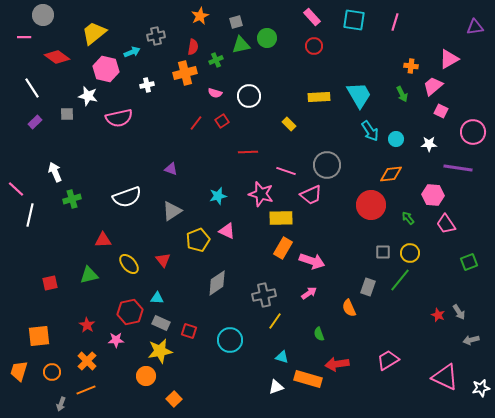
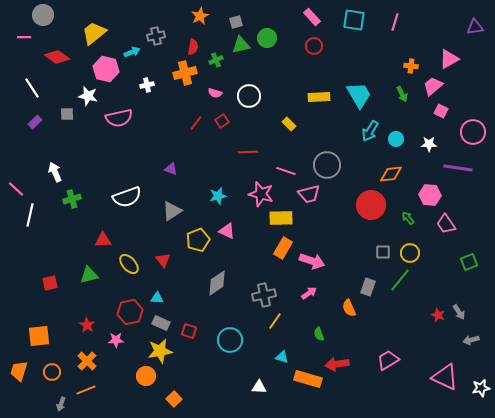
cyan arrow at (370, 131): rotated 65 degrees clockwise
pink trapezoid at (311, 195): moved 2 px left, 1 px up; rotated 10 degrees clockwise
pink hexagon at (433, 195): moved 3 px left
white triangle at (276, 387): moved 17 px left; rotated 21 degrees clockwise
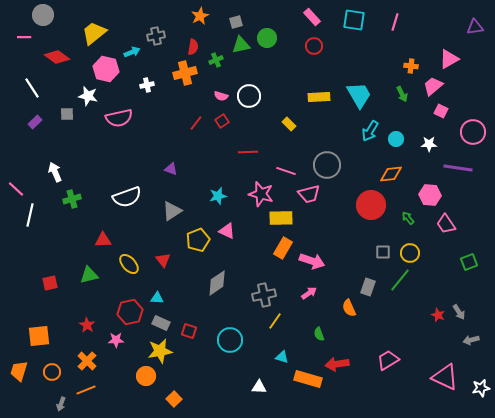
pink semicircle at (215, 93): moved 6 px right, 3 px down
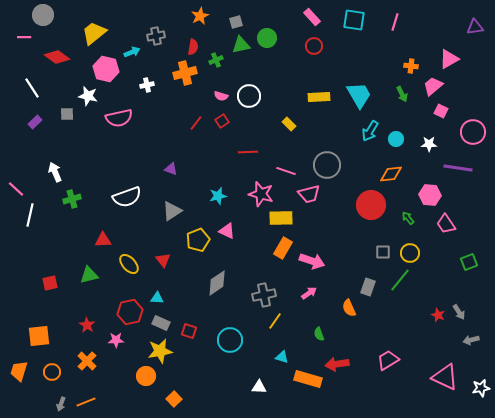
orange line at (86, 390): moved 12 px down
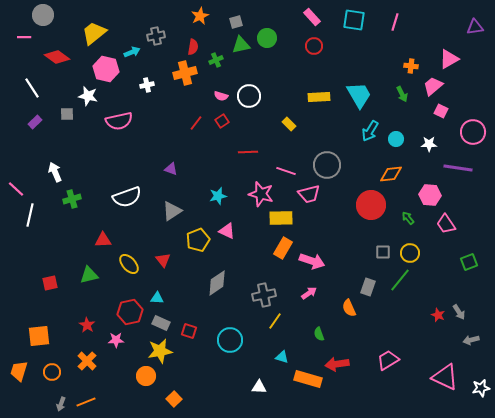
pink semicircle at (119, 118): moved 3 px down
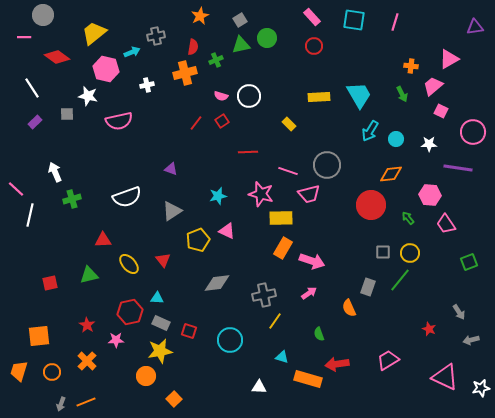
gray square at (236, 22): moved 4 px right, 2 px up; rotated 16 degrees counterclockwise
pink line at (286, 171): moved 2 px right
gray diamond at (217, 283): rotated 28 degrees clockwise
red star at (438, 315): moved 9 px left, 14 px down
